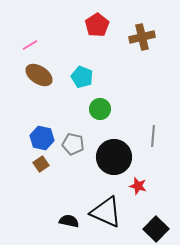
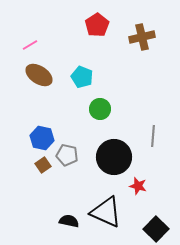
gray pentagon: moved 6 px left, 11 px down
brown square: moved 2 px right, 1 px down
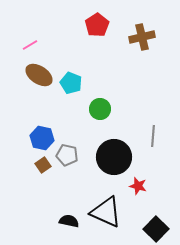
cyan pentagon: moved 11 px left, 6 px down
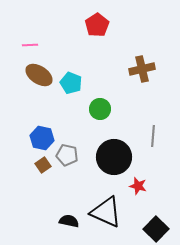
brown cross: moved 32 px down
pink line: rotated 28 degrees clockwise
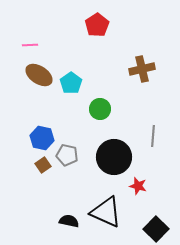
cyan pentagon: rotated 15 degrees clockwise
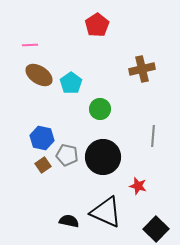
black circle: moved 11 px left
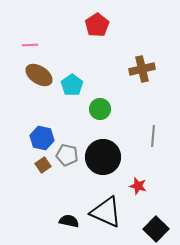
cyan pentagon: moved 1 px right, 2 px down
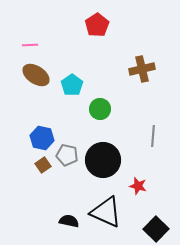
brown ellipse: moved 3 px left
black circle: moved 3 px down
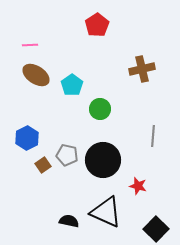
blue hexagon: moved 15 px left; rotated 20 degrees clockwise
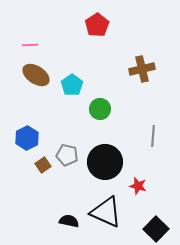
black circle: moved 2 px right, 2 px down
